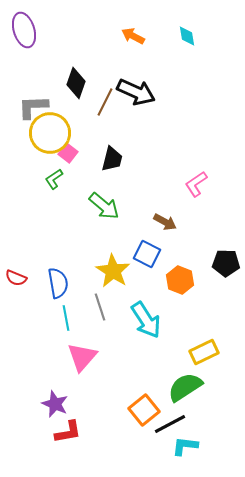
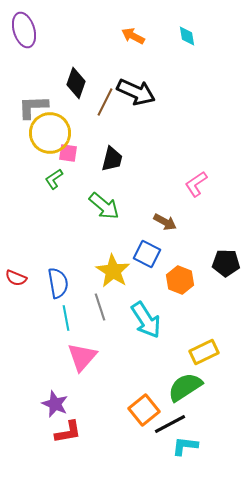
pink square: rotated 30 degrees counterclockwise
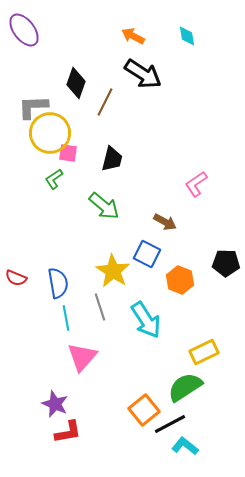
purple ellipse: rotated 20 degrees counterclockwise
black arrow: moved 7 px right, 18 px up; rotated 9 degrees clockwise
cyan L-shape: rotated 32 degrees clockwise
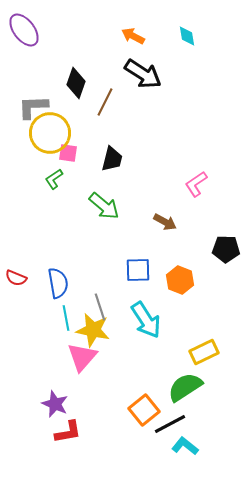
blue square: moved 9 px left, 16 px down; rotated 28 degrees counterclockwise
black pentagon: moved 14 px up
yellow star: moved 20 px left, 59 px down; rotated 20 degrees counterclockwise
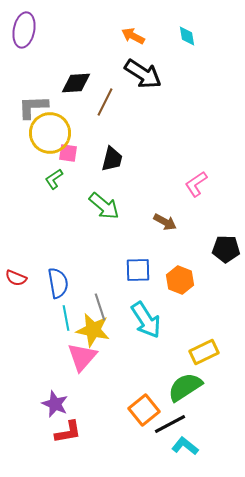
purple ellipse: rotated 48 degrees clockwise
black diamond: rotated 68 degrees clockwise
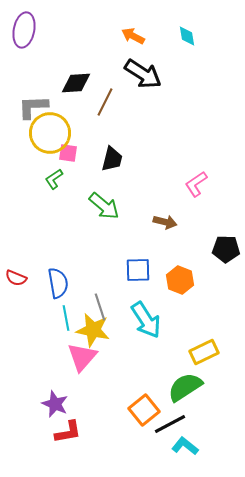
brown arrow: rotated 15 degrees counterclockwise
